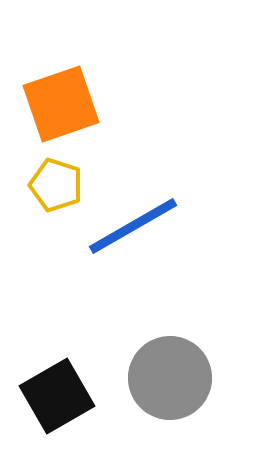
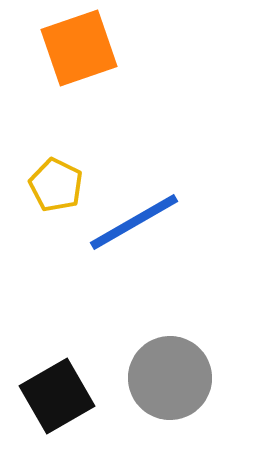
orange square: moved 18 px right, 56 px up
yellow pentagon: rotated 8 degrees clockwise
blue line: moved 1 px right, 4 px up
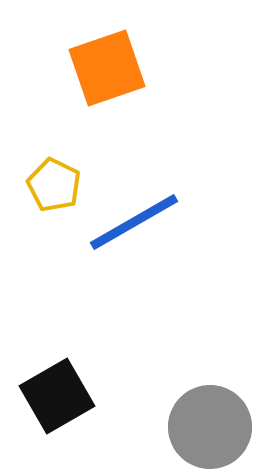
orange square: moved 28 px right, 20 px down
yellow pentagon: moved 2 px left
gray circle: moved 40 px right, 49 px down
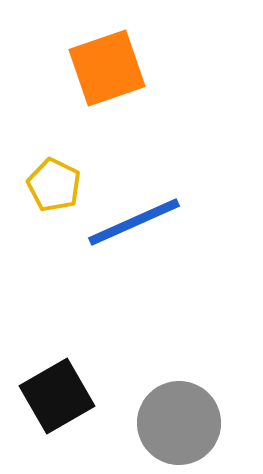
blue line: rotated 6 degrees clockwise
gray circle: moved 31 px left, 4 px up
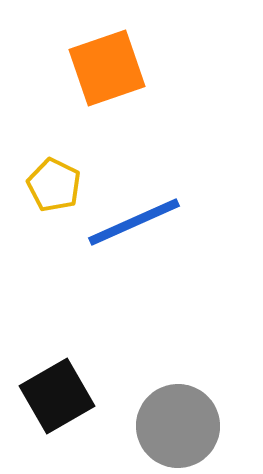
gray circle: moved 1 px left, 3 px down
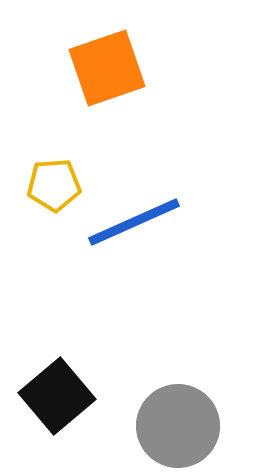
yellow pentagon: rotated 30 degrees counterclockwise
black square: rotated 10 degrees counterclockwise
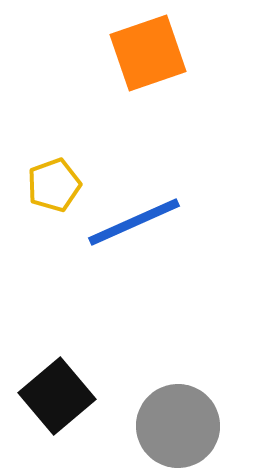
orange square: moved 41 px right, 15 px up
yellow pentagon: rotated 16 degrees counterclockwise
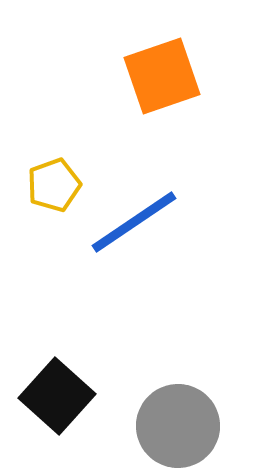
orange square: moved 14 px right, 23 px down
blue line: rotated 10 degrees counterclockwise
black square: rotated 8 degrees counterclockwise
